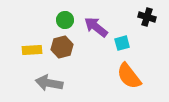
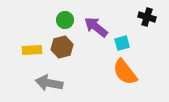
orange semicircle: moved 4 px left, 4 px up
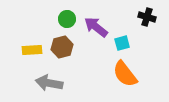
green circle: moved 2 px right, 1 px up
orange semicircle: moved 2 px down
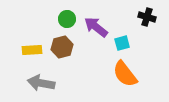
gray arrow: moved 8 px left
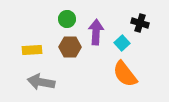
black cross: moved 7 px left, 6 px down
purple arrow: moved 5 px down; rotated 55 degrees clockwise
cyan square: rotated 28 degrees counterclockwise
brown hexagon: moved 8 px right; rotated 15 degrees clockwise
gray arrow: moved 1 px up
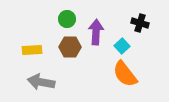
cyan square: moved 3 px down
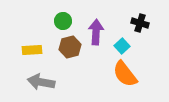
green circle: moved 4 px left, 2 px down
brown hexagon: rotated 15 degrees counterclockwise
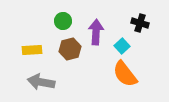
brown hexagon: moved 2 px down
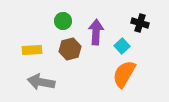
orange semicircle: moved 1 px left; rotated 68 degrees clockwise
